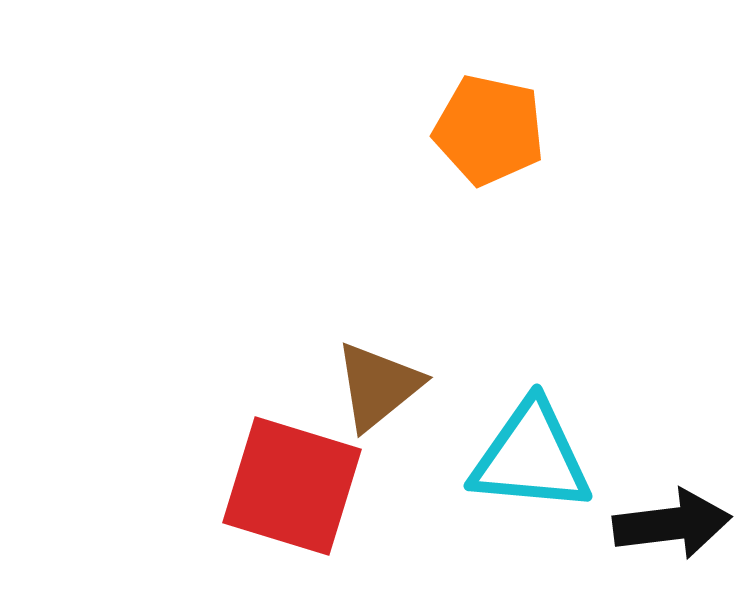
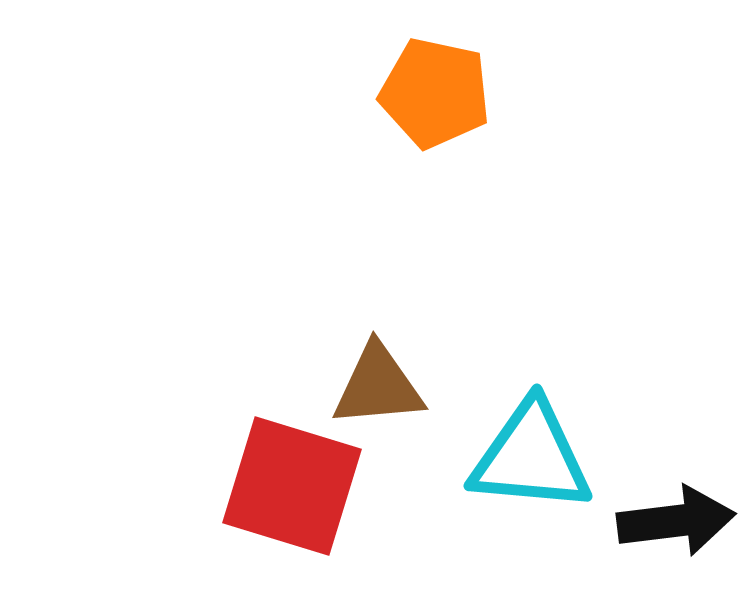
orange pentagon: moved 54 px left, 37 px up
brown triangle: rotated 34 degrees clockwise
black arrow: moved 4 px right, 3 px up
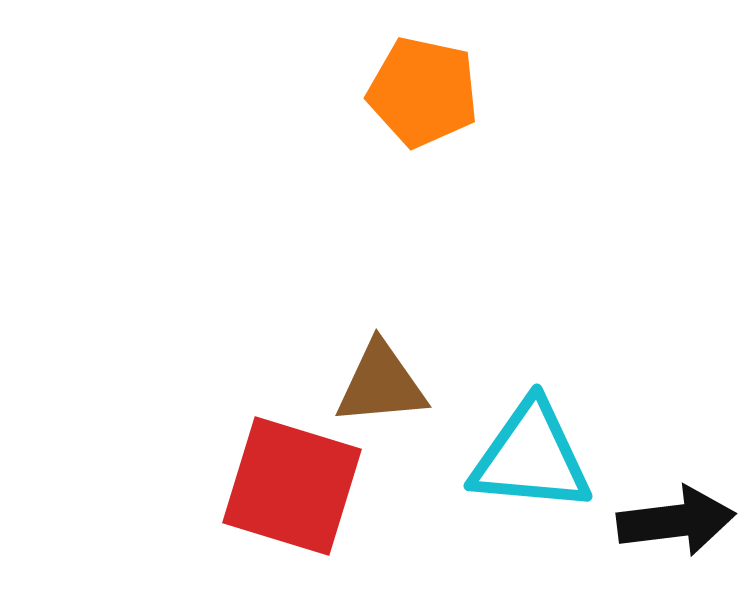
orange pentagon: moved 12 px left, 1 px up
brown triangle: moved 3 px right, 2 px up
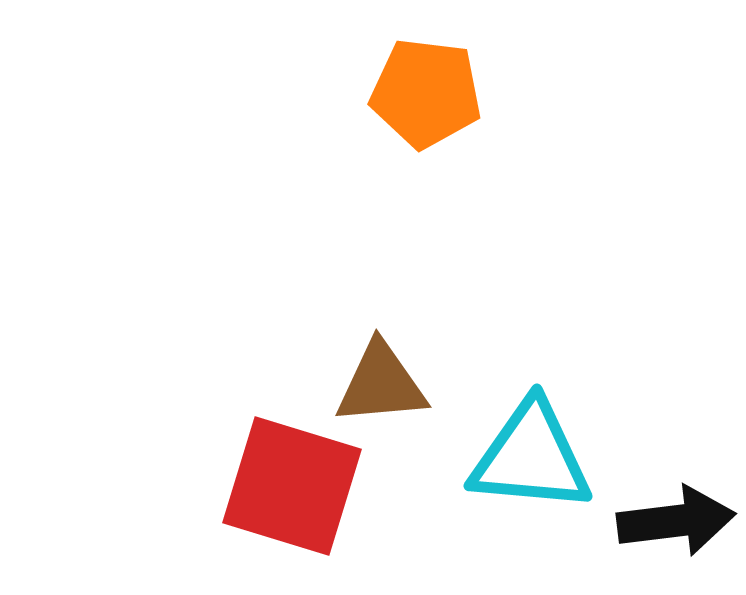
orange pentagon: moved 3 px right, 1 px down; rotated 5 degrees counterclockwise
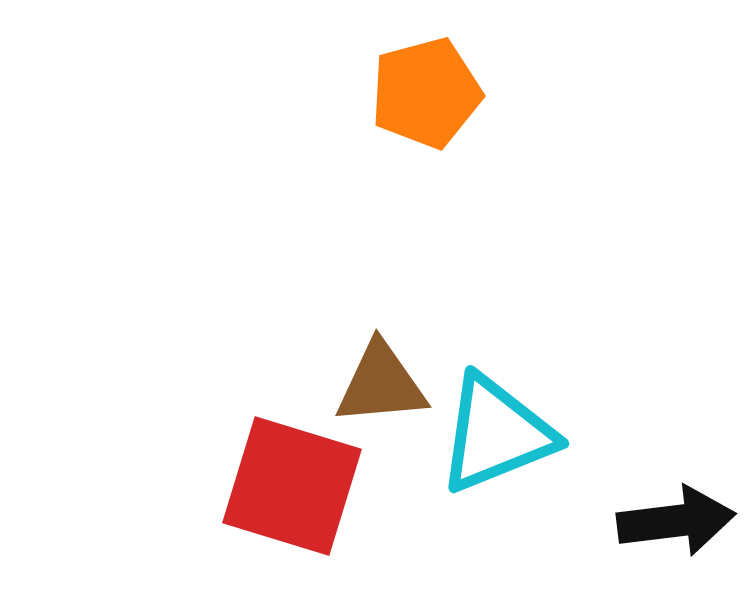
orange pentagon: rotated 22 degrees counterclockwise
cyan triangle: moved 35 px left, 23 px up; rotated 27 degrees counterclockwise
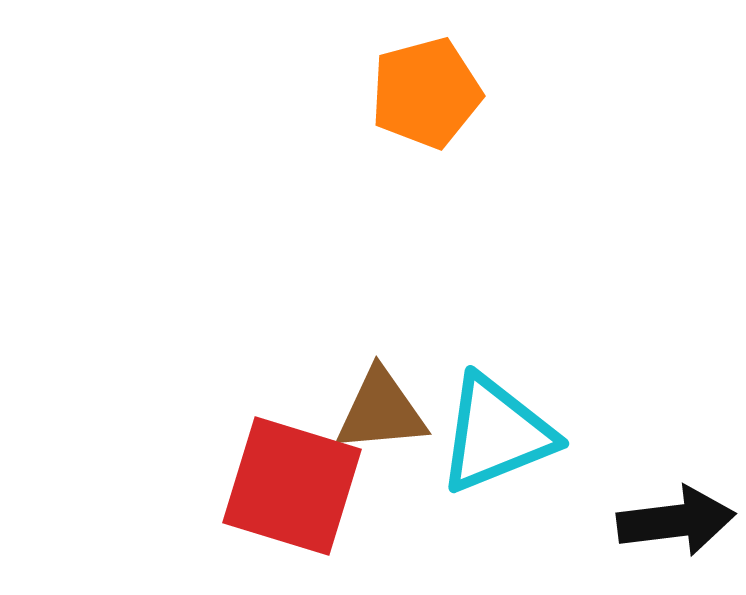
brown triangle: moved 27 px down
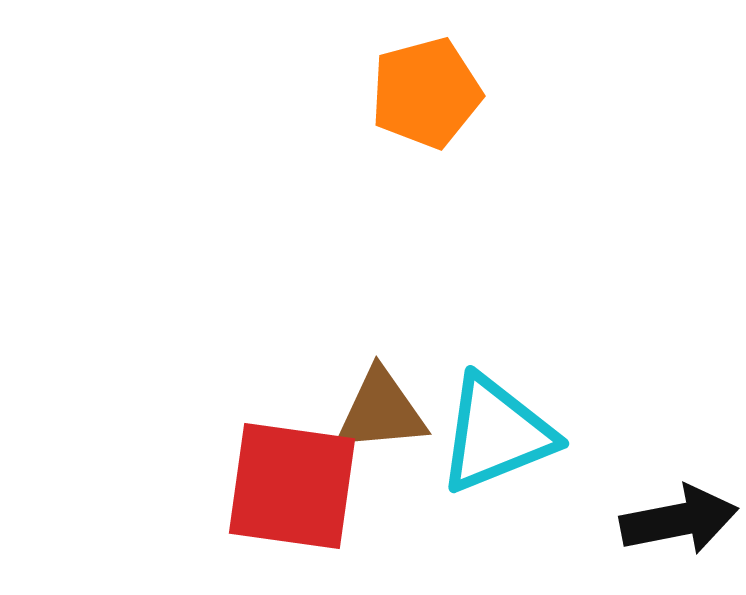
red square: rotated 9 degrees counterclockwise
black arrow: moved 3 px right, 1 px up; rotated 4 degrees counterclockwise
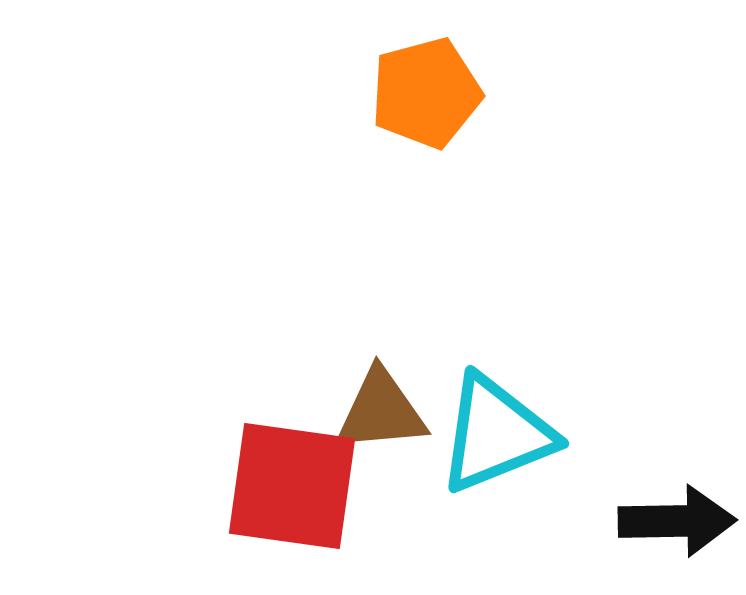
black arrow: moved 2 px left, 1 px down; rotated 10 degrees clockwise
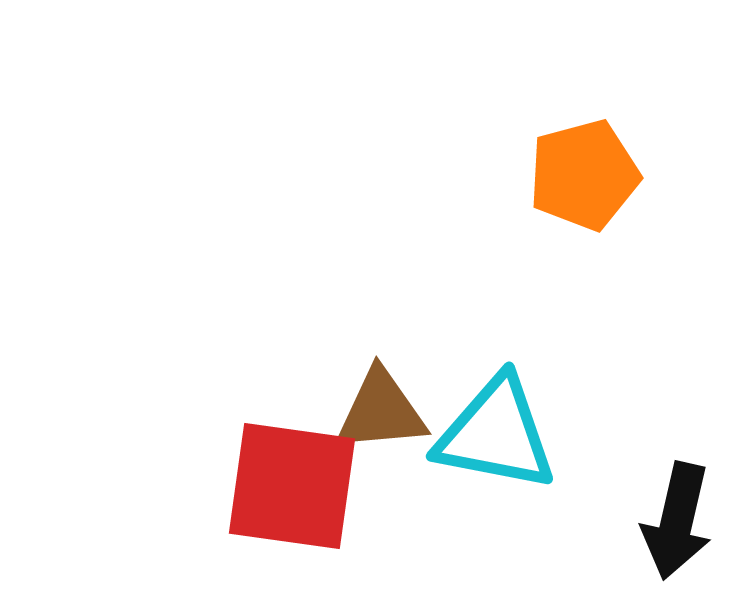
orange pentagon: moved 158 px right, 82 px down
cyan triangle: rotated 33 degrees clockwise
black arrow: rotated 104 degrees clockwise
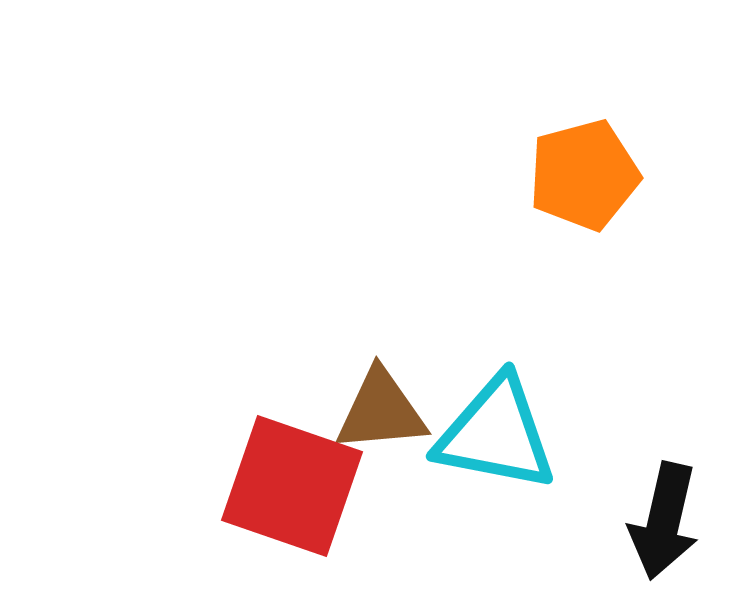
red square: rotated 11 degrees clockwise
black arrow: moved 13 px left
